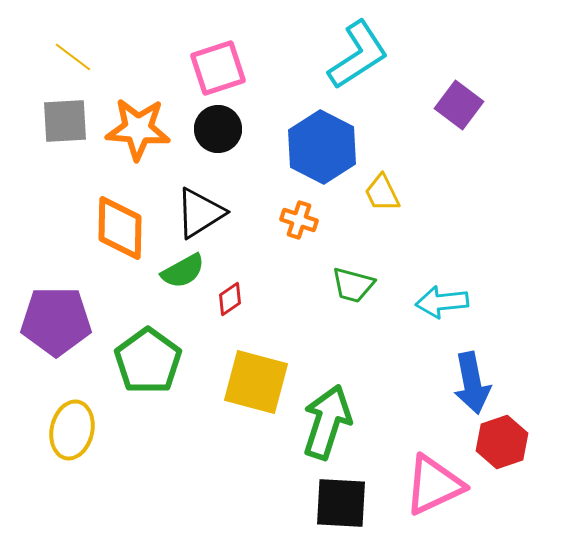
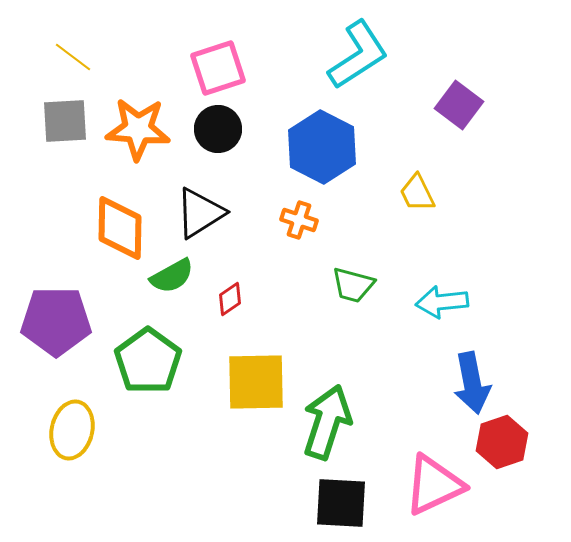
yellow trapezoid: moved 35 px right
green semicircle: moved 11 px left, 5 px down
yellow square: rotated 16 degrees counterclockwise
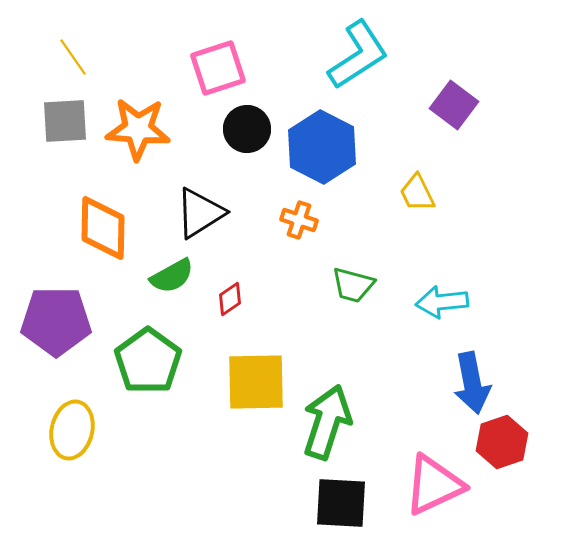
yellow line: rotated 18 degrees clockwise
purple square: moved 5 px left
black circle: moved 29 px right
orange diamond: moved 17 px left
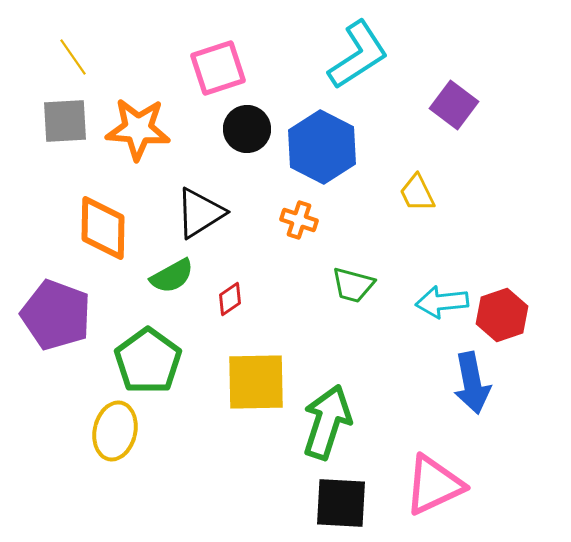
purple pentagon: moved 6 px up; rotated 20 degrees clockwise
yellow ellipse: moved 43 px right, 1 px down
red hexagon: moved 127 px up
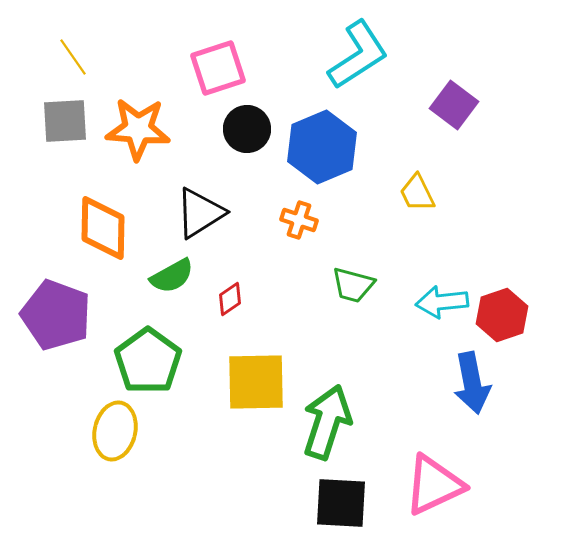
blue hexagon: rotated 10 degrees clockwise
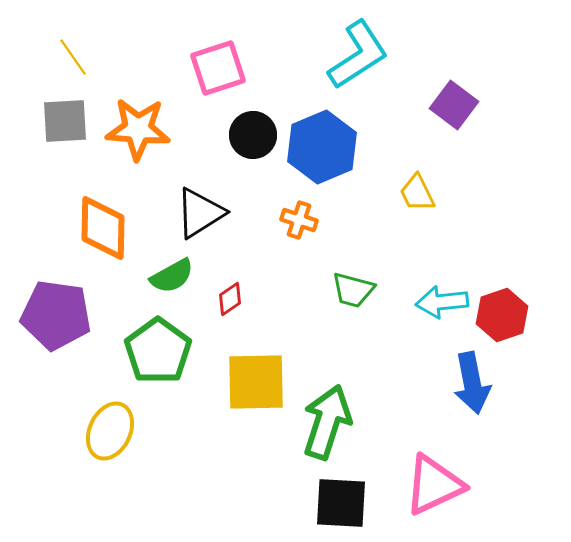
black circle: moved 6 px right, 6 px down
green trapezoid: moved 5 px down
purple pentagon: rotated 12 degrees counterclockwise
green pentagon: moved 10 px right, 10 px up
yellow ellipse: moved 5 px left; rotated 12 degrees clockwise
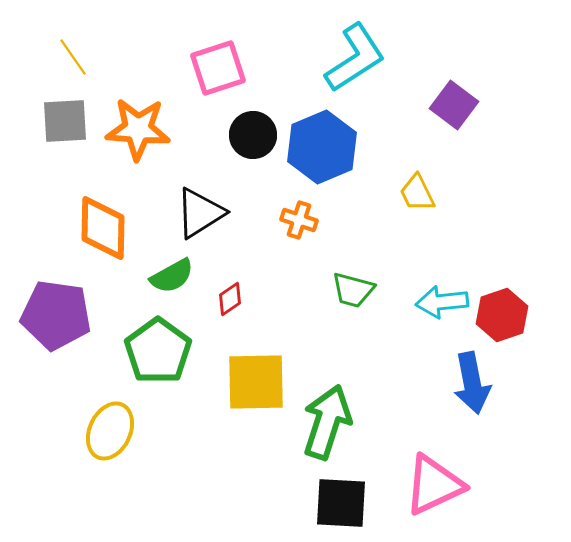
cyan L-shape: moved 3 px left, 3 px down
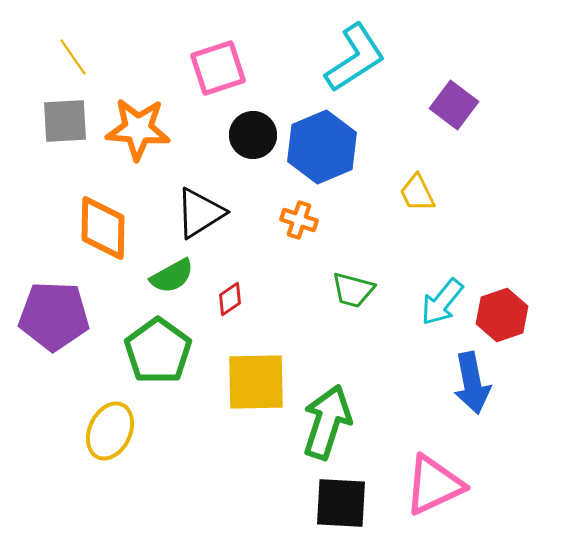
cyan arrow: rotated 45 degrees counterclockwise
purple pentagon: moved 2 px left, 1 px down; rotated 6 degrees counterclockwise
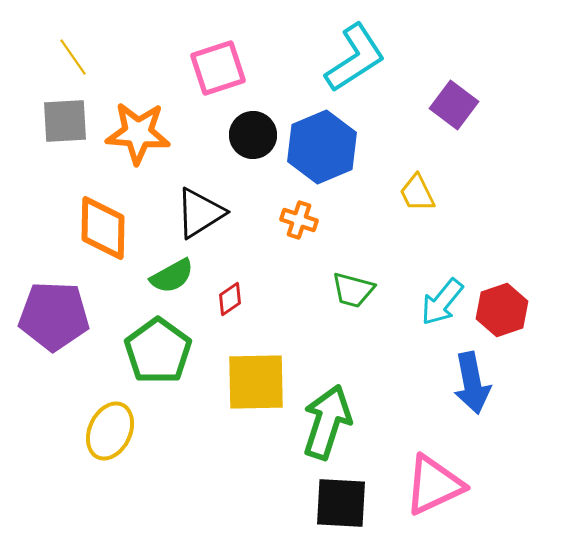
orange star: moved 4 px down
red hexagon: moved 5 px up
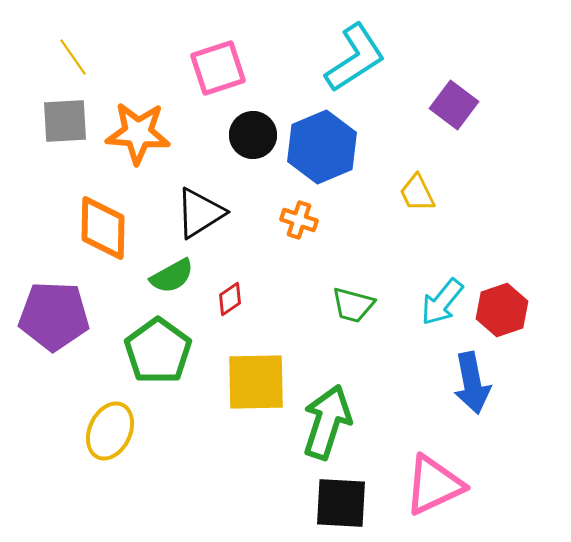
green trapezoid: moved 15 px down
